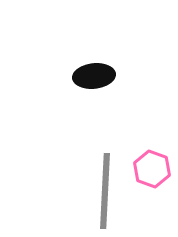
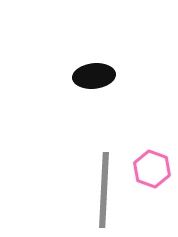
gray line: moved 1 px left, 1 px up
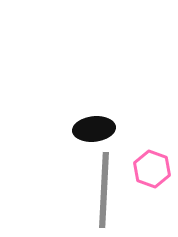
black ellipse: moved 53 px down
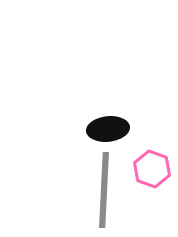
black ellipse: moved 14 px right
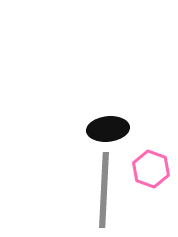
pink hexagon: moved 1 px left
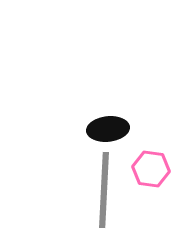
pink hexagon: rotated 12 degrees counterclockwise
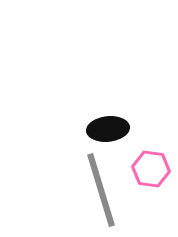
gray line: moved 3 px left; rotated 20 degrees counterclockwise
